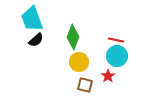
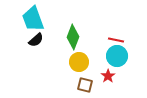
cyan trapezoid: moved 1 px right
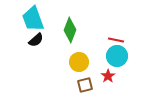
green diamond: moved 3 px left, 7 px up
brown square: rotated 28 degrees counterclockwise
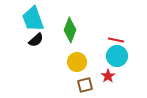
yellow circle: moved 2 px left
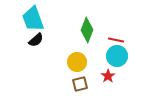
green diamond: moved 17 px right
brown square: moved 5 px left, 1 px up
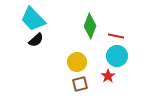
cyan trapezoid: rotated 24 degrees counterclockwise
green diamond: moved 3 px right, 4 px up
red line: moved 4 px up
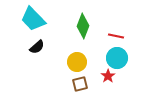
green diamond: moved 7 px left
black semicircle: moved 1 px right, 7 px down
cyan circle: moved 2 px down
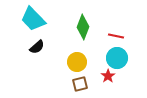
green diamond: moved 1 px down
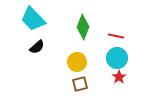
red star: moved 11 px right, 1 px down
